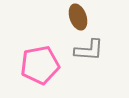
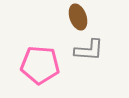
pink pentagon: rotated 15 degrees clockwise
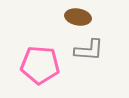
brown ellipse: rotated 60 degrees counterclockwise
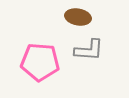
pink pentagon: moved 3 px up
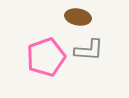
pink pentagon: moved 6 px right, 5 px up; rotated 24 degrees counterclockwise
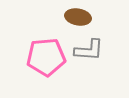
pink pentagon: rotated 15 degrees clockwise
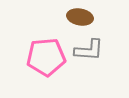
brown ellipse: moved 2 px right
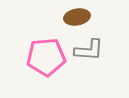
brown ellipse: moved 3 px left; rotated 20 degrees counterclockwise
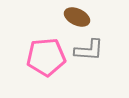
brown ellipse: rotated 35 degrees clockwise
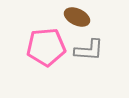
pink pentagon: moved 10 px up
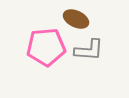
brown ellipse: moved 1 px left, 2 px down
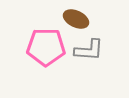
pink pentagon: rotated 6 degrees clockwise
